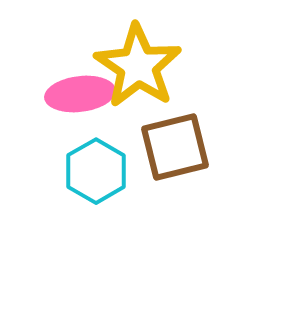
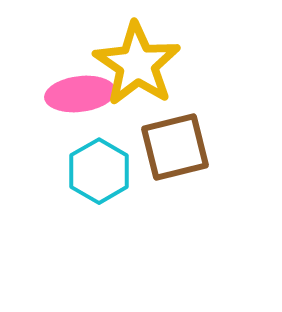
yellow star: moved 1 px left, 2 px up
cyan hexagon: moved 3 px right
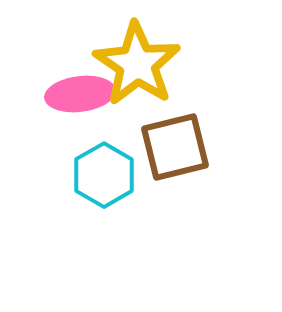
cyan hexagon: moved 5 px right, 4 px down
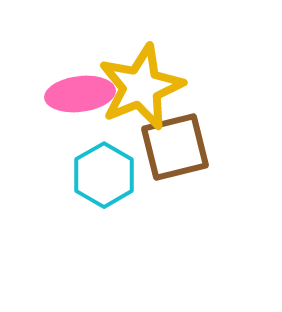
yellow star: moved 4 px right, 23 px down; rotated 16 degrees clockwise
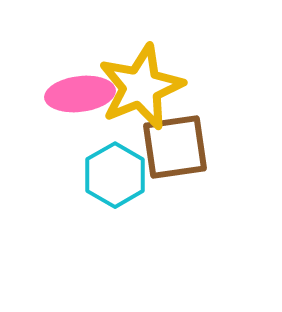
brown square: rotated 6 degrees clockwise
cyan hexagon: moved 11 px right
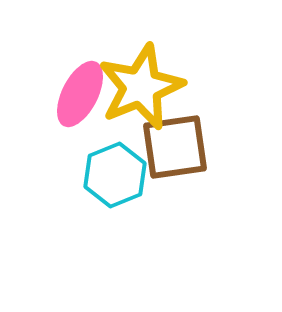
pink ellipse: rotated 56 degrees counterclockwise
cyan hexagon: rotated 8 degrees clockwise
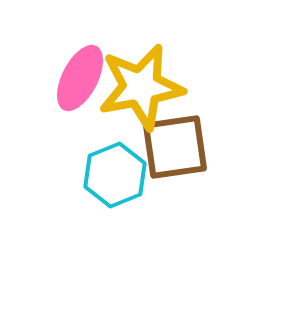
yellow star: rotated 12 degrees clockwise
pink ellipse: moved 16 px up
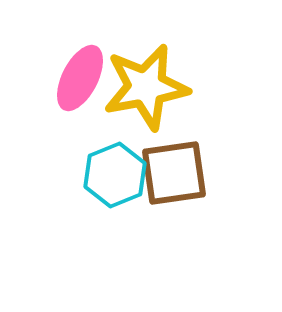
yellow star: moved 5 px right
brown square: moved 1 px left, 26 px down
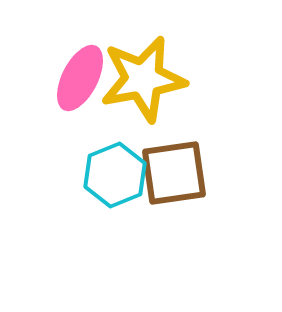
yellow star: moved 3 px left, 8 px up
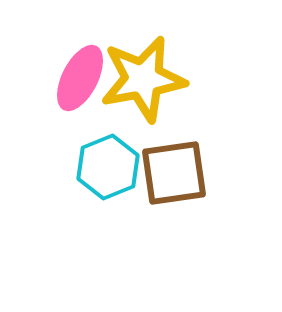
cyan hexagon: moved 7 px left, 8 px up
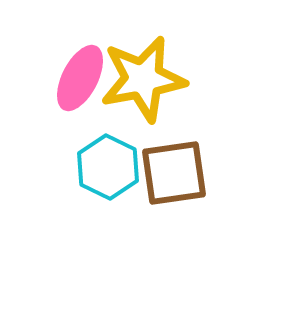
cyan hexagon: rotated 12 degrees counterclockwise
